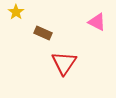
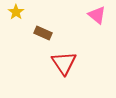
pink triangle: moved 7 px up; rotated 12 degrees clockwise
red triangle: rotated 8 degrees counterclockwise
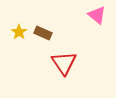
yellow star: moved 3 px right, 20 px down
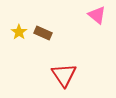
red triangle: moved 12 px down
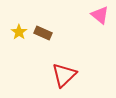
pink triangle: moved 3 px right
red triangle: rotated 20 degrees clockwise
